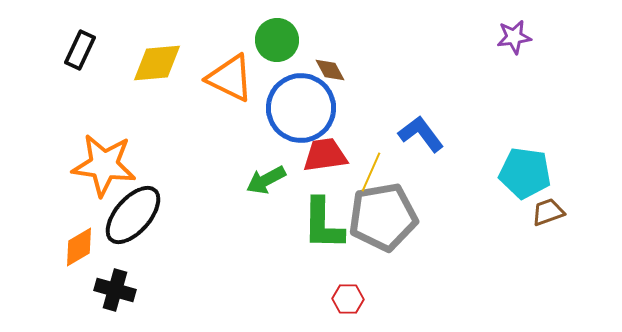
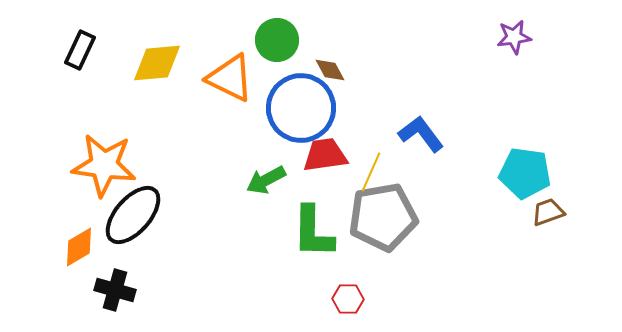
green L-shape: moved 10 px left, 8 px down
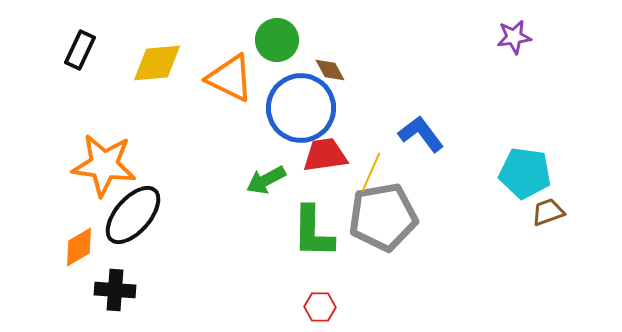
black cross: rotated 12 degrees counterclockwise
red hexagon: moved 28 px left, 8 px down
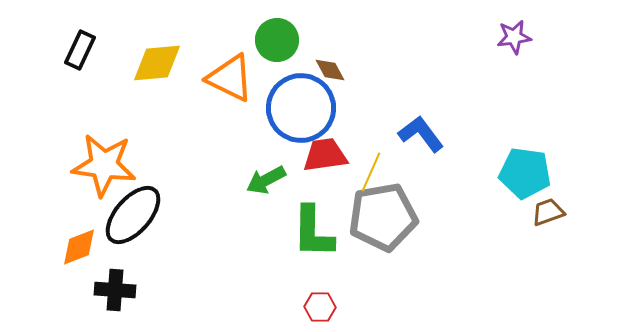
orange diamond: rotated 9 degrees clockwise
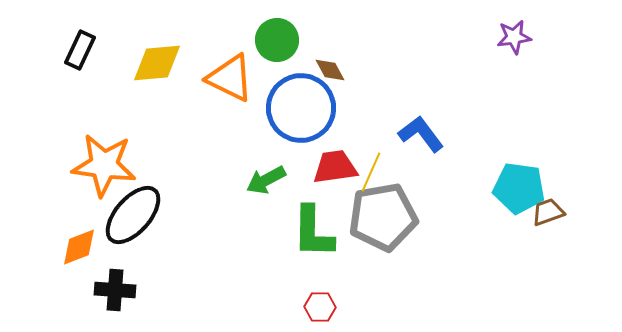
red trapezoid: moved 10 px right, 12 px down
cyan pentagon: moved 6 px left, 15 px down
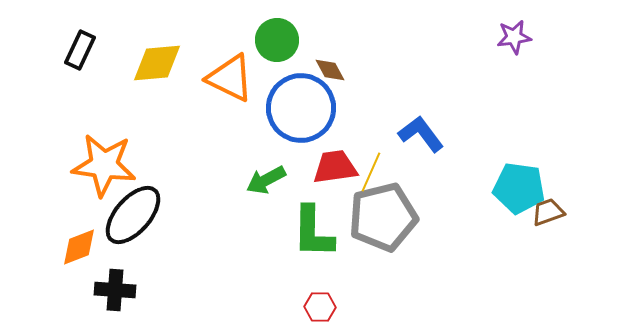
gray pentagon: rotated 4 degrees counterclockwise
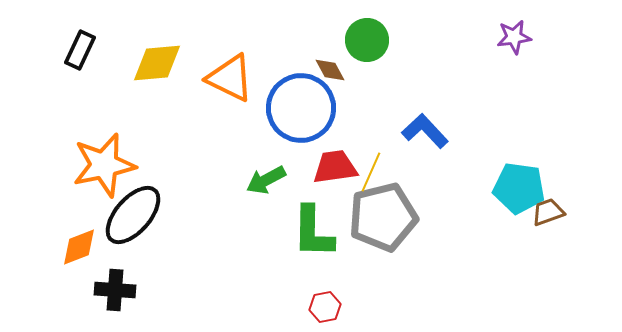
green circle: moved 90 px right
blue L-shape: moved 4 px right, 3 px up; rotated 6 degrees counterclockwise
orange star: rotated 20 degrees counterclockwise
red hexagon: moved 5 px right; rotated 12 degrees counterclockwise
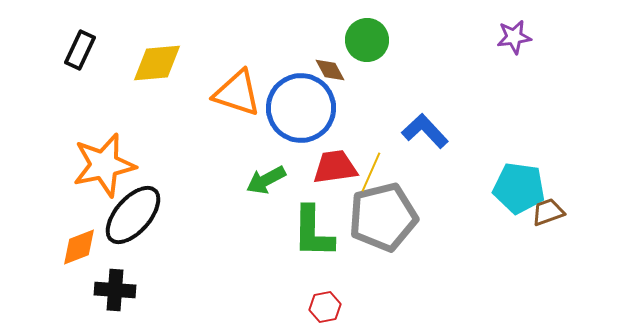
orange triangle: moved 7 px right, 15 px down; rotated 8 degrees counterclockwise
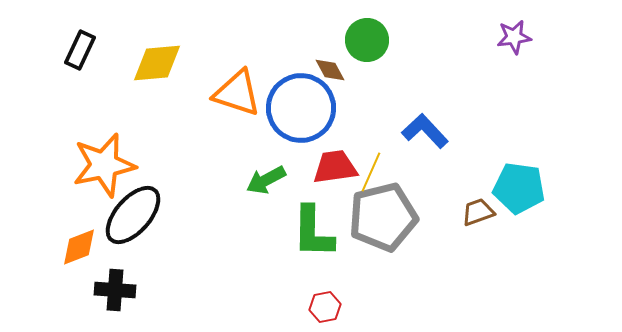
brown trapezoid: moved 70 px left
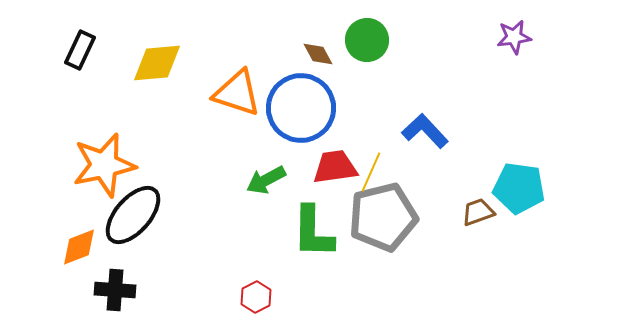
brown diamond: moved 12 px left, 16 px up
red hexagon: moved 69 px left, 10 px up; rotated 16 degrees counterclockwise
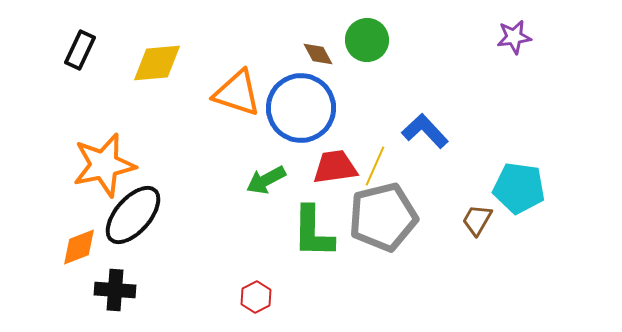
yellow line: moved 4 px right, 6 px up
brown trapezoid: moved 1 px left, 8 px down; rotated 40 degrees counterclockwise
